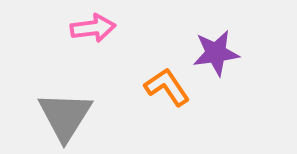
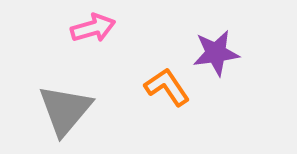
pink arrow: rotated 9 degrees counterclockwise
gray triangle: moved 6 px up; rotated 8 degrees clockwise
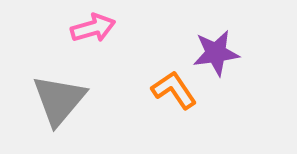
orange L-shape: moved 7 px right, 3 px down
gray triangle: moved 6 px left, 10 px up
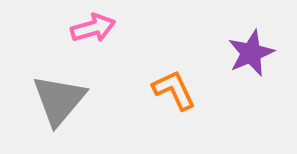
purple star: moved 35 px right; rotated 15 degrees counterclockwise
orange L-shape: rotated 9 degrees clockwise
